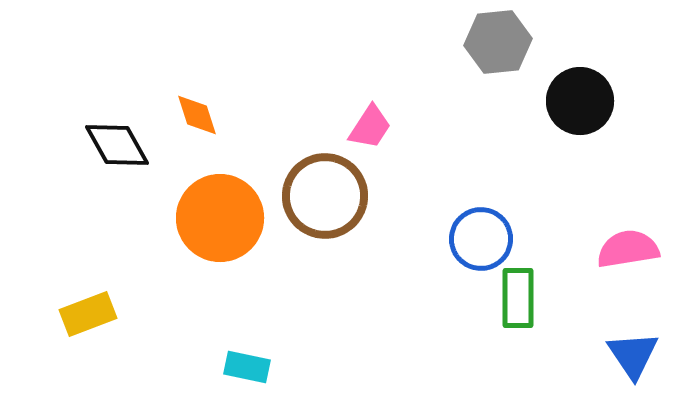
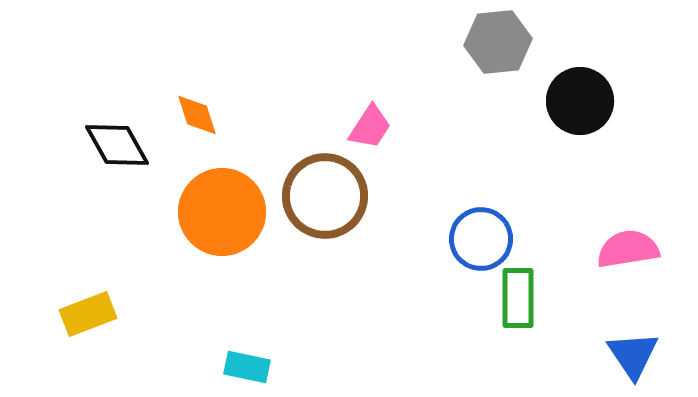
orange circle: moved 2 px right, 6 px up
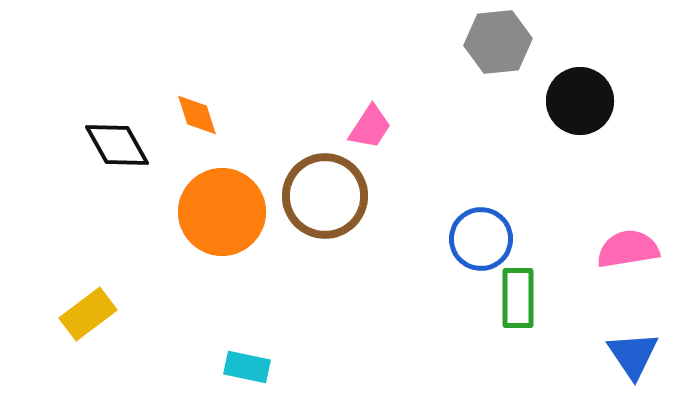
yellow rectangle: rotated 16 degrees counterclockwise
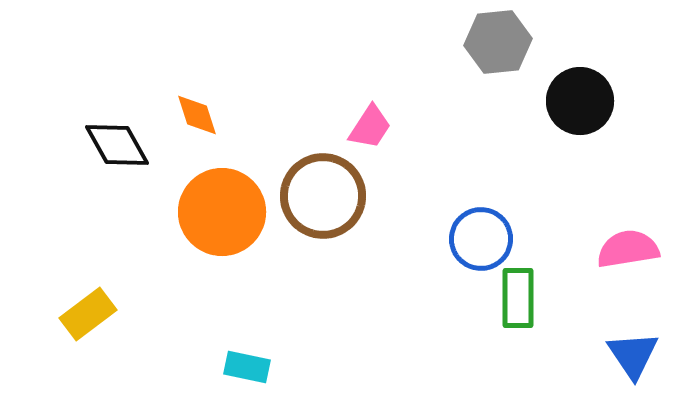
brown circle: moved 2 px left
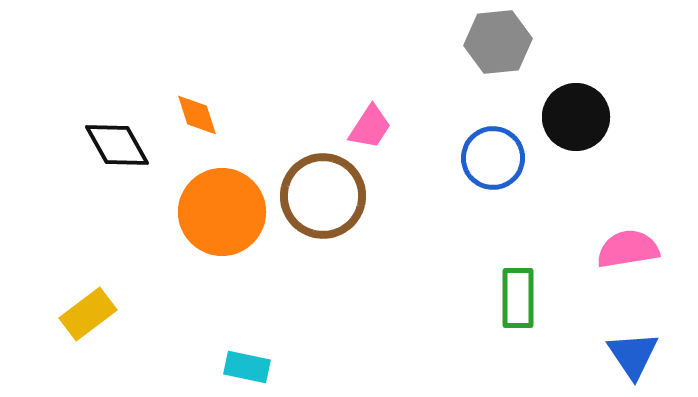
black circle: moved 4 px left, 16 px down
blue circle: moved 12 px right, 81 px up
